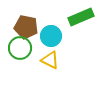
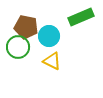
cyan circle: moved 2 px left
green circle: moved 2 px left, 1 px up
yellow triangle: moved 2 px right, 1 px down
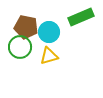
cyan circle: moved 4 px up
green circle: moved 2 px right
yellow triangle: moved 3 px left, 5 px up; rotated 42 degrees counterclockwise
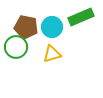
cyan circle: moved 3 px right, 5 px up
green circle: moved 4 px left
yellow triangle: moved 3 px right, 2 px up
